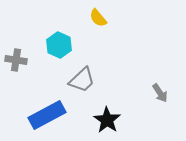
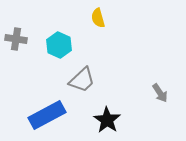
yellow semicircle: rotated 24 degrees clockwise
gray cross: moved 21 px up
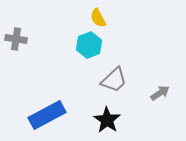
yellow semicircle: rotated 12 degrees counterclockwise
cyan hexagon: moved 30 px right; rotated 15 degrees clockwise
gray trapezoid: moved 32 px right
gray arrow: rotated 90 degrees counterclockwise
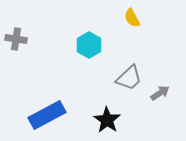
yellow semicircle: moved 34 px right
cyan hexagon: rotated 10 degrees counterclockwise
gray trapezoid: moved 15 px right, 2 px up
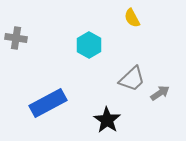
gray cross: moved 1 px up
gray trapezoid: moved 3 px right, 1 px down
blue rectangle: moved 1 px right, 12 px up
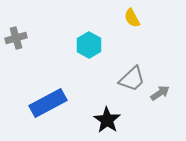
gray cross: rotated 25 degrees counterclockwise
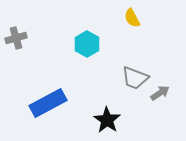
cyan hexagon: moved 2 px left, 1 px up
gray trapezoid: moved 3 px right, 1 px up; rotated 64 degrees clockwise
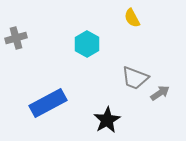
black star: rotated 8 degrees clockwise
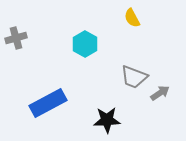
cyan hexagon: moved 2 px left
gray trapezoid: moved 1 px left, 1 px up
black star: rotated 28 degrees clockwise
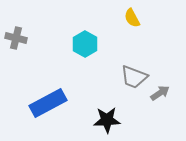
gray cross: rotated 30 degrees clockwise
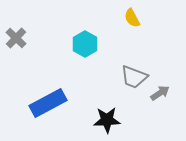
gray cross: rotated 30 degrees clockwise
